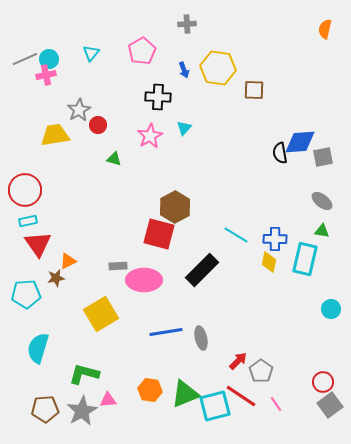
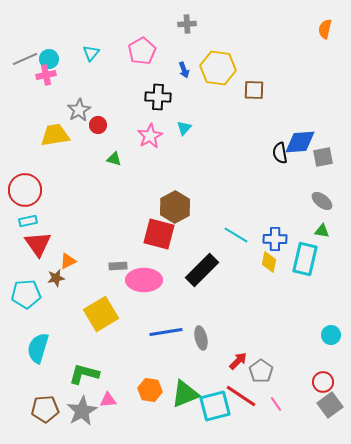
cyan circle at (331, 309): moved 26 px down
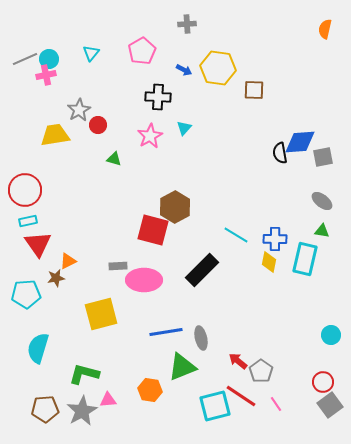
blue arrow at (184, 70): rotated 42 degrees counterclockwise
red square at (159, 234): moved 6 px left, 4 px up
yellow square at (101, 314): rotated 16 degrees clockwise
red arrow at (238, 361): rotated 96 degrees counterclockwise
green triangle at (185, 394): moved 3 px left, 27 px up
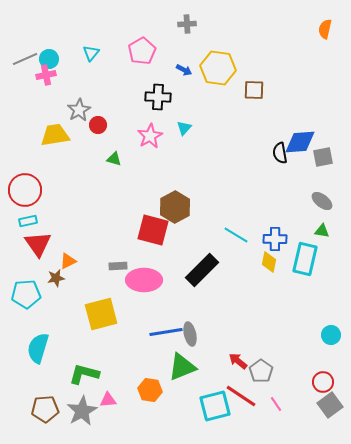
gray ellipse at (201, 338): moved 11 px left, 4 px up
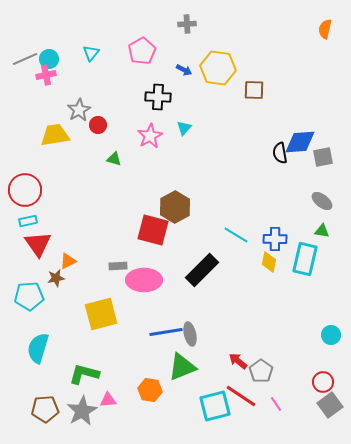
cyan pentagon at (26, 294): moved 3 px right, 2 px down
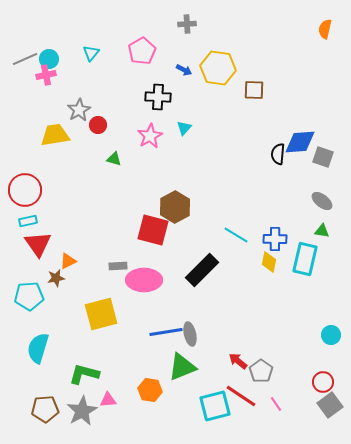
black semicircle at (280, 153): moved 2 px left, 1 px down; rotated 15 degrees clockwise
gray square at (323, 157): rotated 30 degrees clockwise
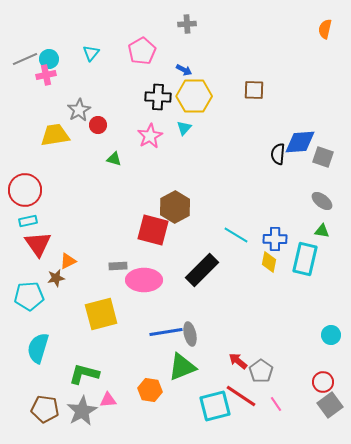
yellow hexagon at (218, 68): moved 24 px left, 28 px down; rotated 8 degrees counterclockwise
brown pentagon at (45, 409): rotated 12 degrees clockwise
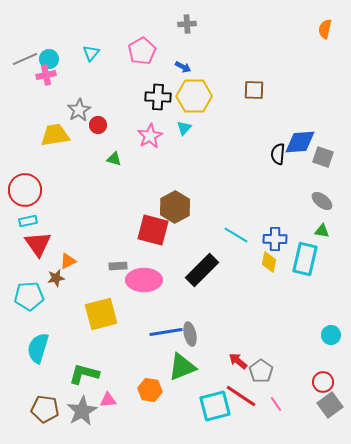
blue arrow at (184, 70): moved 1 px left, 3 px up
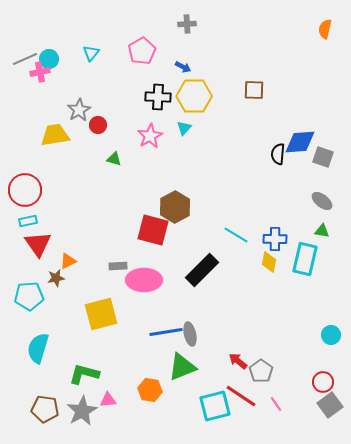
pink cross at (46, 75): moved 6 px left, 3 px up
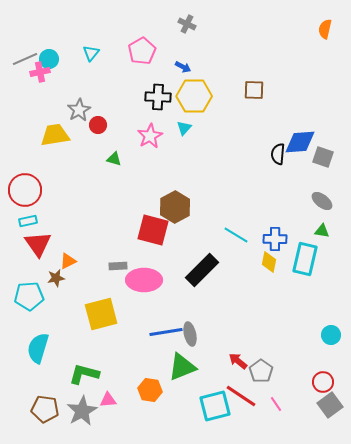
gray cross at (187, 24): rotated 30 degrees clockwise
